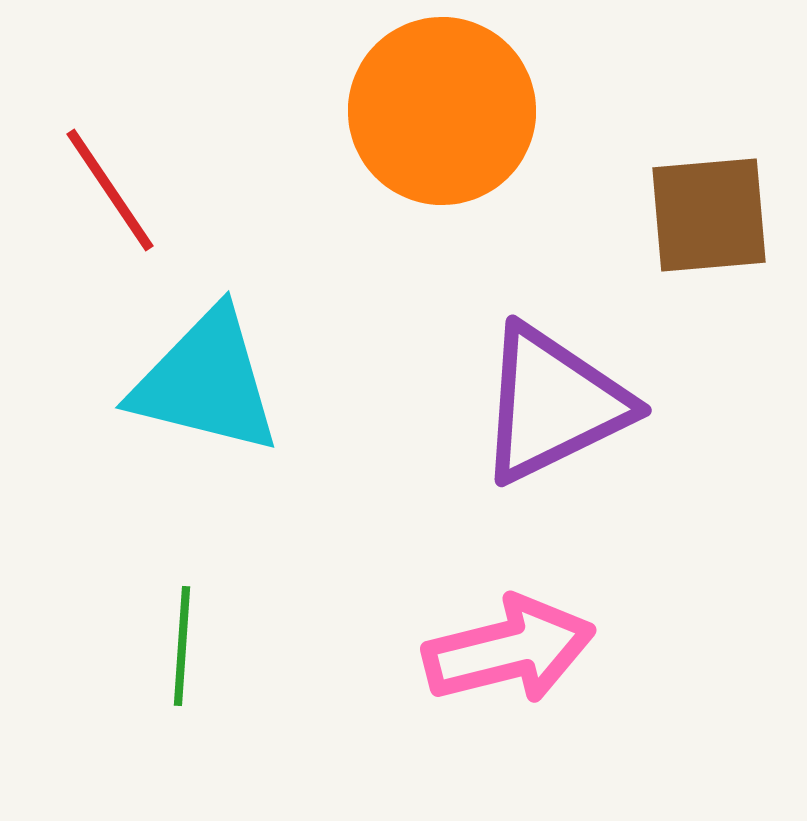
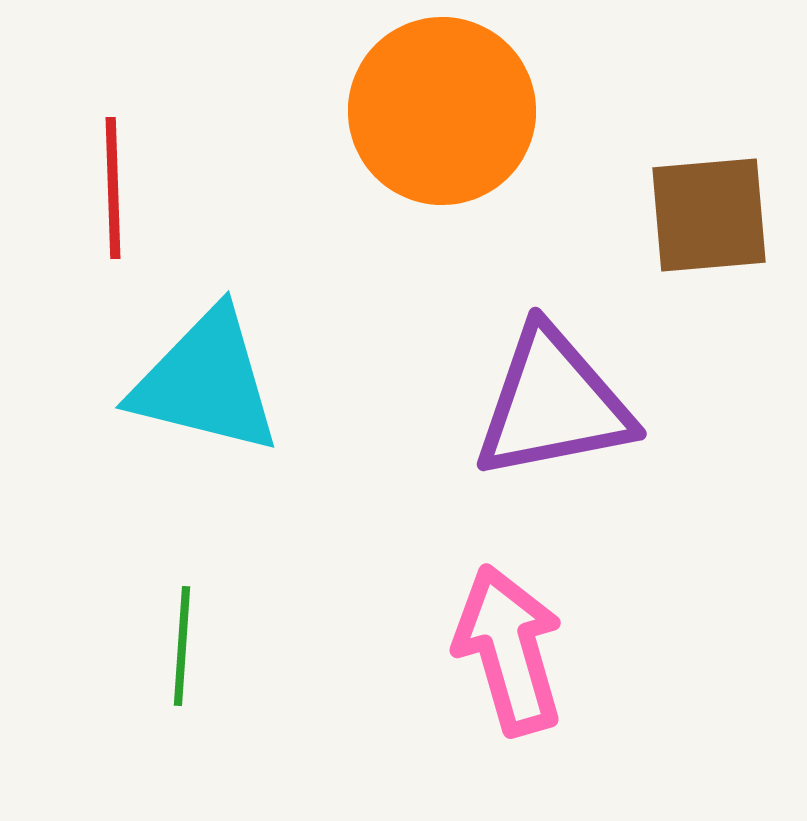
red line: moved 3 px right, 2 px up; rotated 32 degrees clockwise
purple triangle: rotated 15 degrees clockwise
pink arrow: rotated 92 degrees counterclockwise
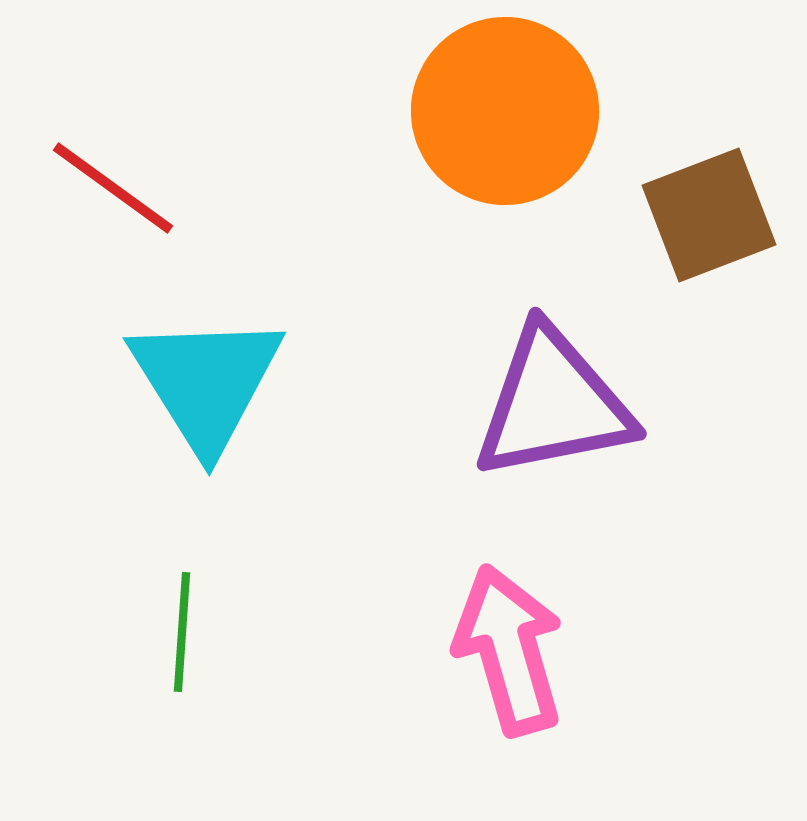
orange circle: moved 63 px right
red line: rotated 52 degrees counterclockwise
brown square: rotated 16 degrees counterclockwise
cyan triangle: rotated 44 degrees clockwise
green line: moved 14 px up
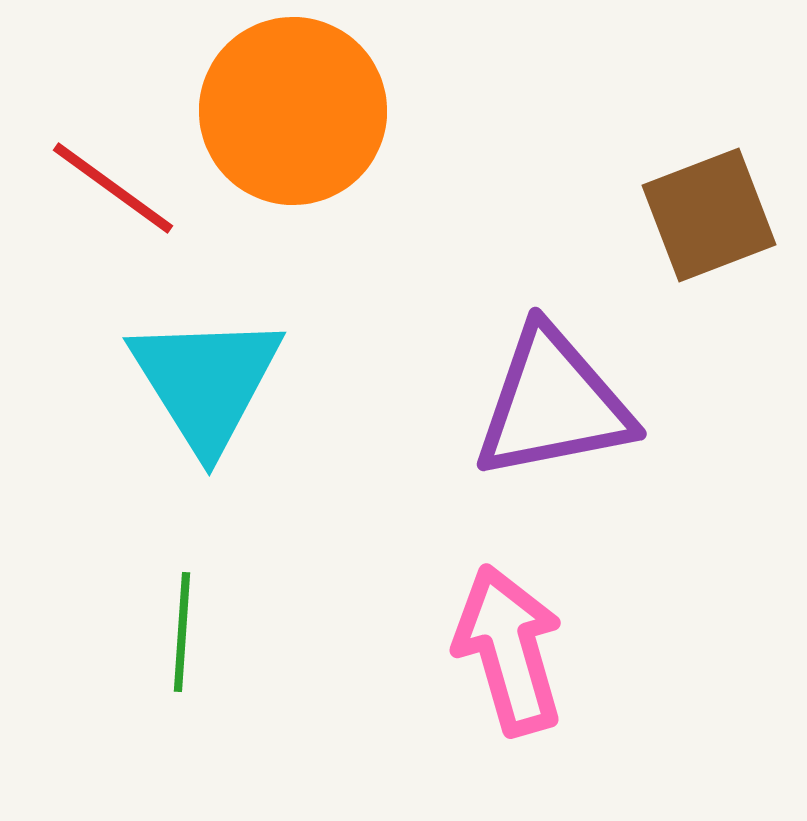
orange circle: moved 212 px left
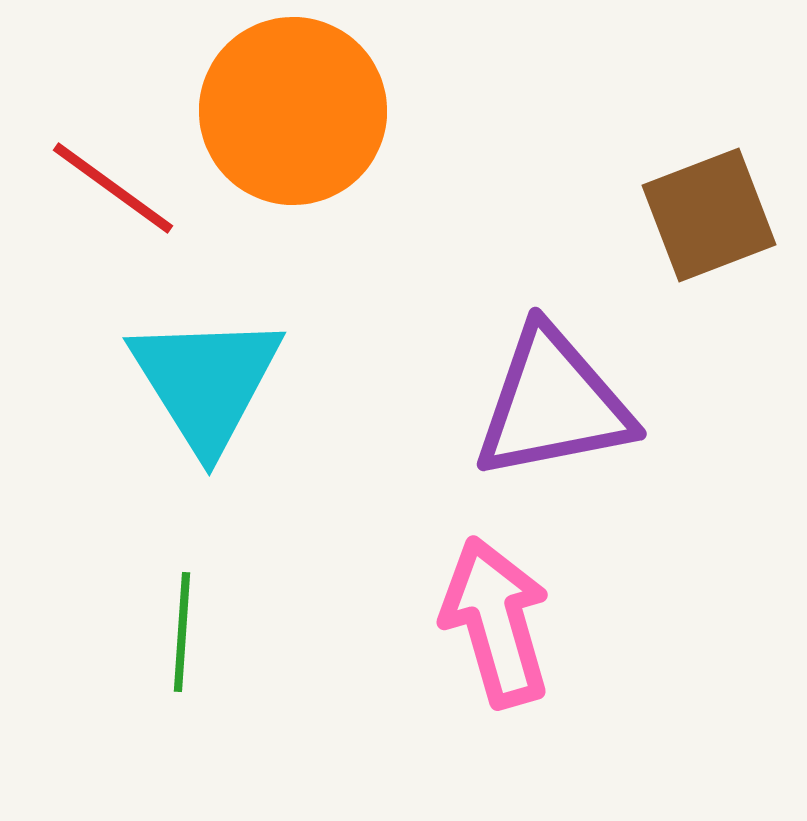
pink arrow: moved 13 px left, 28 px up
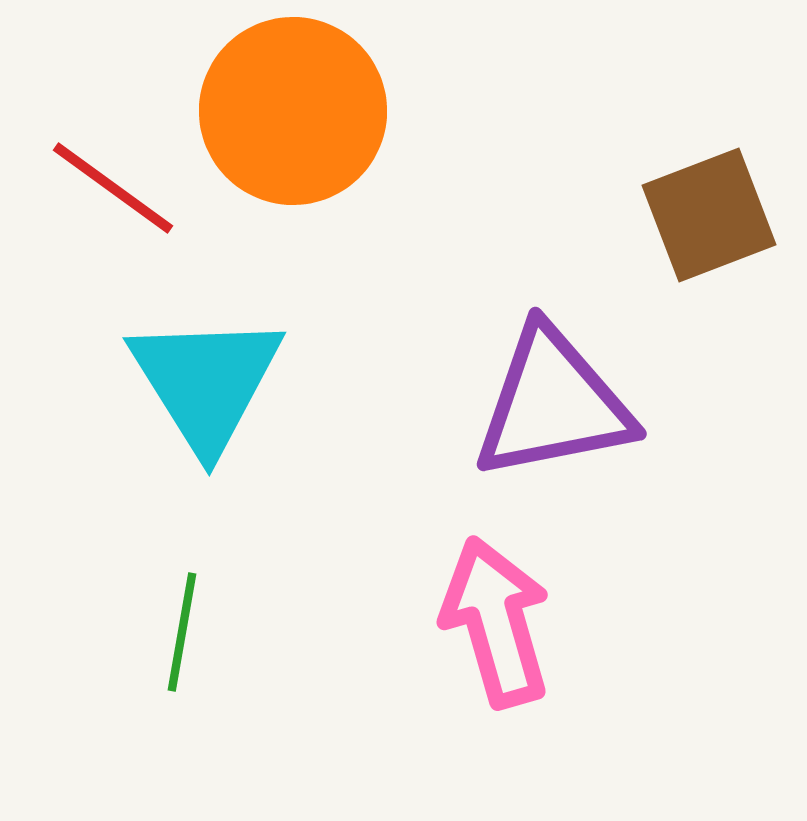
green line: rotated 6 degrees clockwise
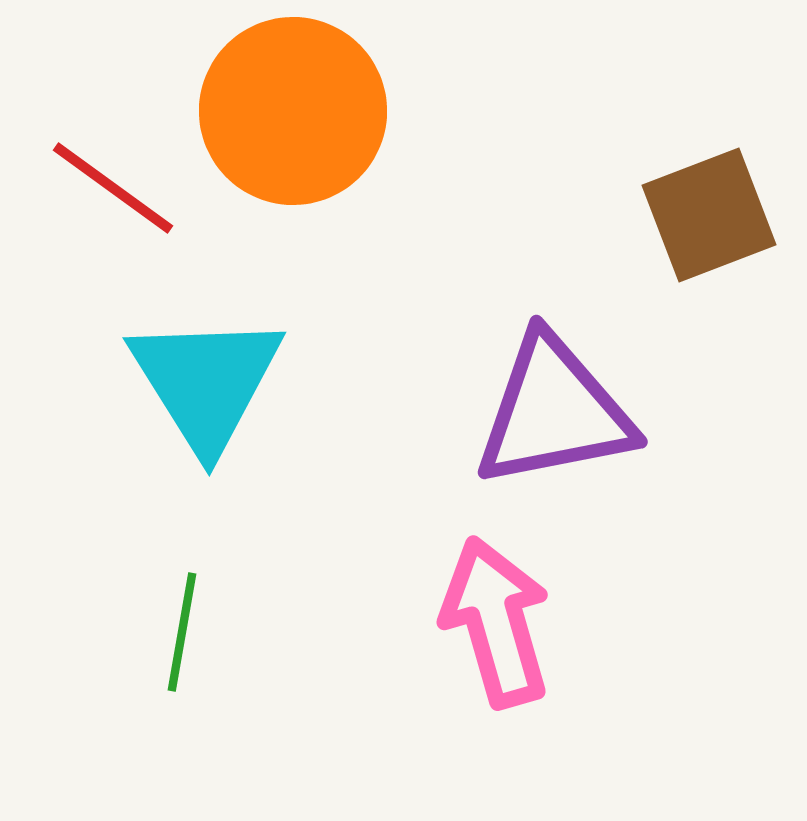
purple triangle: moved 1 px right, 8 px down
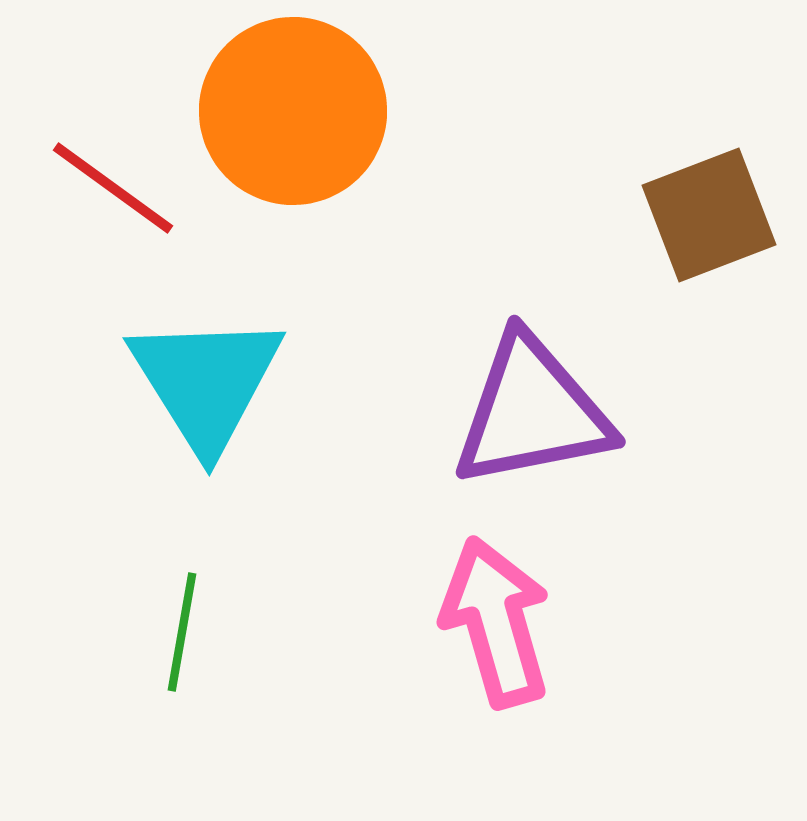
purple triangle: moved 22 px left
